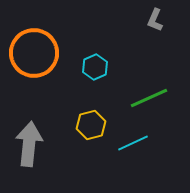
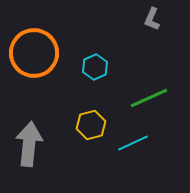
gray L-shape: moved 3 px left, 1 px up
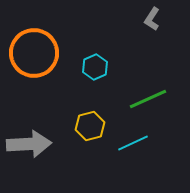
gray L-shape: rotated 10 degrees clockwise
green line: moved 1 px left, 1 px down
yellow hexagon: moved 1 px left, 1 px down
gray arrow: rotated 81 degrees clockwise
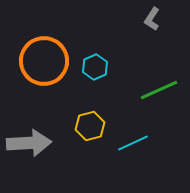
orange circle: moved 10 px right, 8 px down
green line: moved 11 px right, 9 px up
gray arrow: moved 1 px up
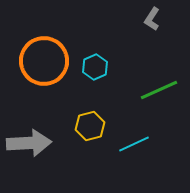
cyan line: moved 1 px right, 1 px down
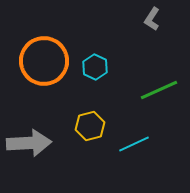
cyan hexagon: rotated 10 degrees counterclockwise
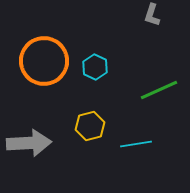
gray L-shape: moved 4 px up; rotated 15 degrees counterclockwise
cyan line: moved 2 px right; rotated 16 degrees clockwise
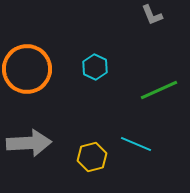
gray L-shape: rotated 40 degrees counterclockwise
orange circle: moved 17 px left, 8 px down
yellow hexagon: moved 2 px right, 31 px down
cyan line: rotated 32 degrees clockwise
